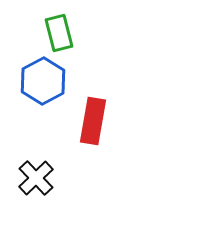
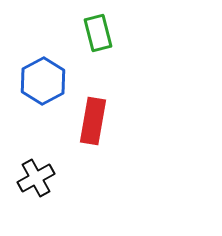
green rectangle: moved 39 px right
black cross: rotated 15 degrees clockwise
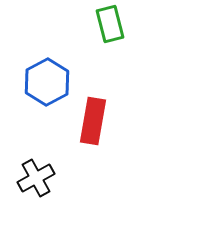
green rectangle: moved 12 px right, 9 px up
blue hexagon: moved 4 px right, 1 px down
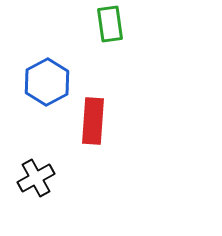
green rectangle: rotated 6 degrees clockwise
red rectangle: rotated 6 degrees counterclockwise
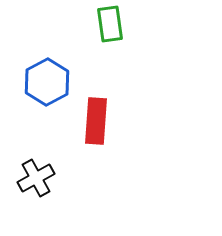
red rectangle: moved 3 px right
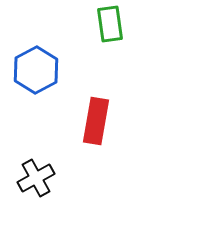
blue hexagon: moved 11 px left, 12 px up
red rectangle: rotated 6 degrees clockwise
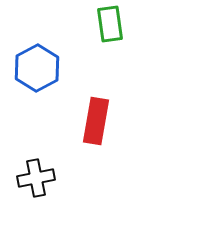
blue hexagon: moved 1 px right, 2 px up
black cross: rotated 18 degrees clockwise
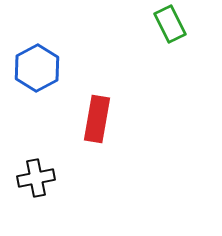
green rectangle: moved 60 px right; rotated 18 degrees counterclockwise
red rectangle: moved 1 px right, 2 px up
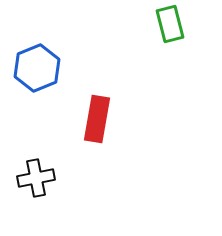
green rectangle: rotated 12 degrees clockwise
blue hexagon: rotated 6 degrees clockwise
